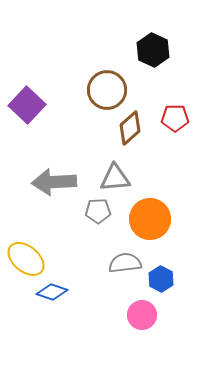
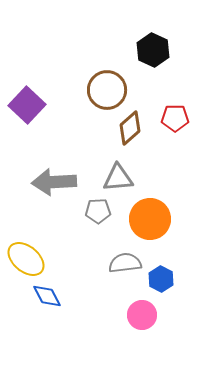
gray triangle: moved 3 px right
blue diamond: moved 5 px left, 4 px down; rotated 44 degrees clockwise
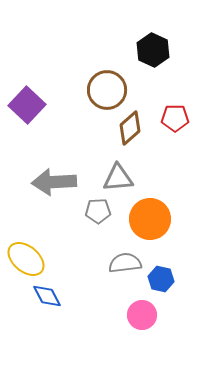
blue hexagon: rotated 15 degrees counterclockwise
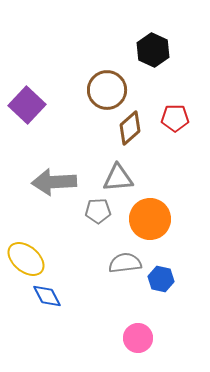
pink circle: moved 4 px left, 23 px down
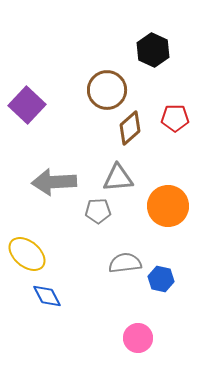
orange circle: moved 18 px right, 13 px up
yellow ellipse: moved 1 px right, 5 px up
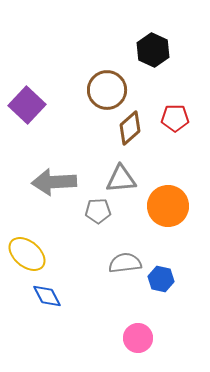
gray triangle: moved 3 px right, 1 px down
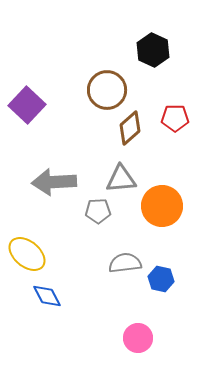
orange circle: moved 6 px left
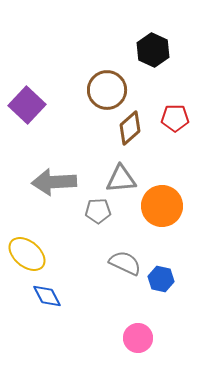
gray semicircle: rotated 32 degrees clockwise
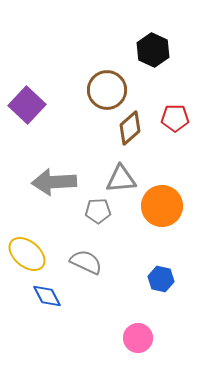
gray semicircle: moved 39 px left, 1 px up
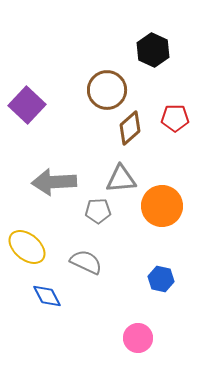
yellow ellipse: moved 7 px up
